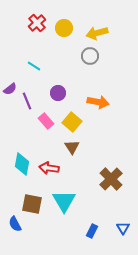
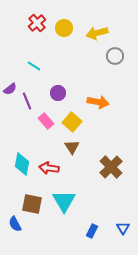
gray circle: moved 25 px right
brown cross: moved 12 px up
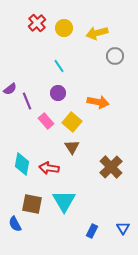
cyan line: moved 25 px right; rotated 24 degrees clockwise
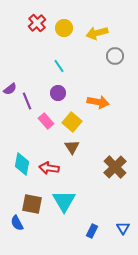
brown cross: moved 4 px right
blue semicircle: moved 2 px right, 1 px up
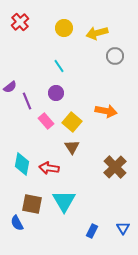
red cross: moved 17 px left, 1 px up
purple semicircle: moved 2 px up
purple circle: moved 2 px left
orange arrow: moved 8 px right, 9 px down
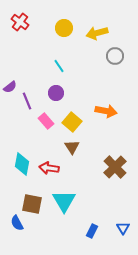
red cross: rotated 12 degrees counterclockwise
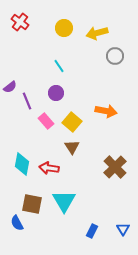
blue triangle: moved 1 px down
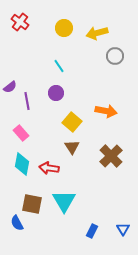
purple line: rotated 12 degrees clockwise
pink rectangle: moved 25 px left, 12 px down
brown cross: moved 4 px left, 11 px up
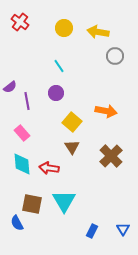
yellow arrow: moved 1 px right, 1 px up; rotated 25 degrees clockwise
pink rectangle: moved 1 px right
cyan diamond: rotated 15 degrees counterclockwise
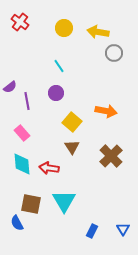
gray circle: moved 1 px left, 3 px up
brown square: moved 1 px left
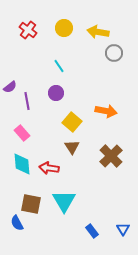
red cross: moved 8 px right, 8 px down
blue rectangle: rotated 64 degrees counterclockwise
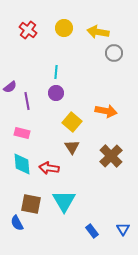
cyan line: moved 3 px left, 6 px down; rotated 40 degrees clockwise
pink rectangle: rotated 35 degrees counterclockwise
